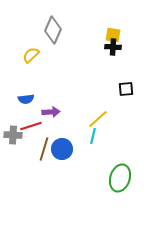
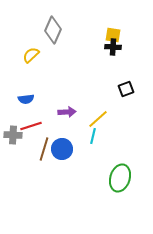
black square: rotated 14 degrees counterclockwise
purple arrow: moved 16 px right
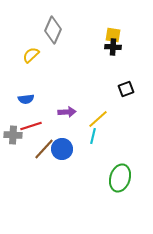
brown line: rotated 25 degrees clockwise
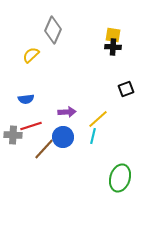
blue circle: moved 1 px right, 12 px up
